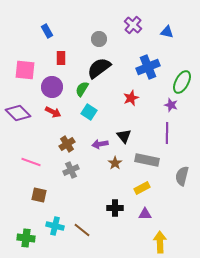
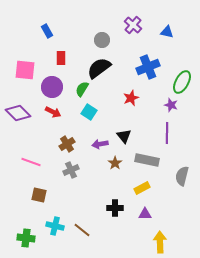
gray circle: moved 3 px right, 1 px down
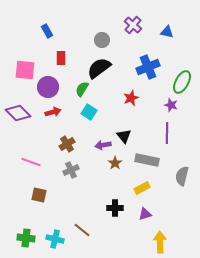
purple circle: moved 4 px left
red arrow: rotated 42 degrees counterclockwise
purple arrow: moved 3 px right, 1 px down
purple triangle: rotated 16 degrees counterclockwise
cyan cross: moved 13 px down
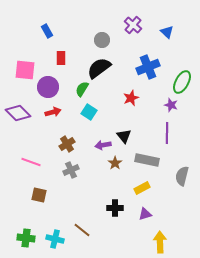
blue triangle: rotated 32 degrees clockwise
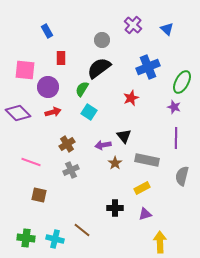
blue triangle: moved 3 px up
purple star: moved 3 px right, 2 px down
purple line: moved 9 px right, 5 px down
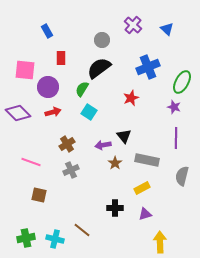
green cross: rotated 18 degrees counterclockwise
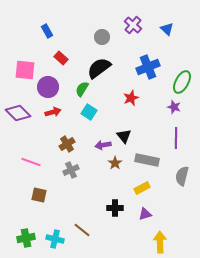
gray circle: moved 3 px up
red rectangle: rotated 48 degrees counterclockwise
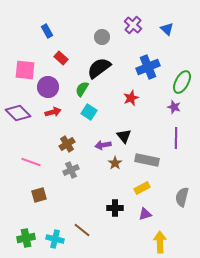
gray semicircle: moved 21 px down
brown square: rotated 28 degrees counterclockwise
